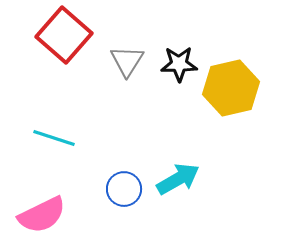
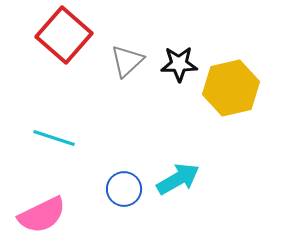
gray triangle: rotated 15 degrees clockwise
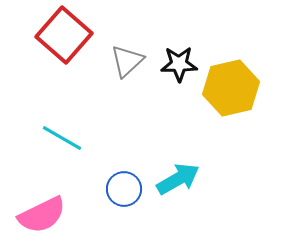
cyan line: moved 8 px right; rotated 12 degrees clockwise
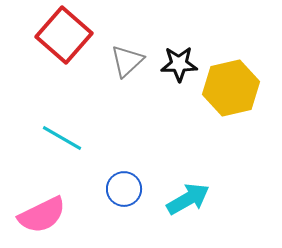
cyan arrow: moved 10 px right, 20 px down
